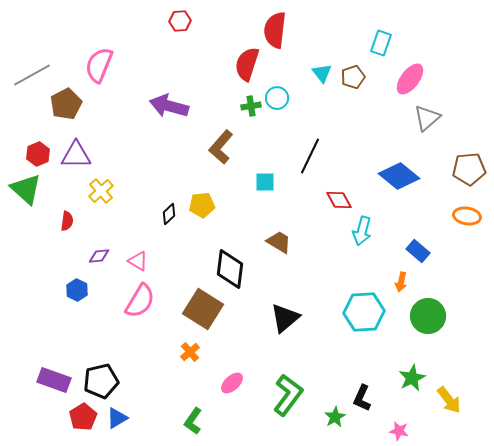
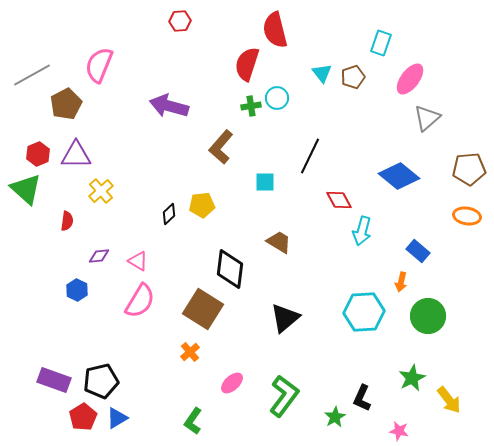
red semicircle at (275, 30): rotated 21 degrees counterclockwise
green L-shape at (288, 395): moved 4 px left, 1 px down
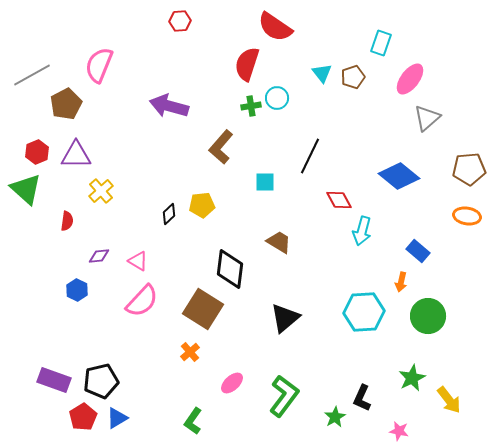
red semicircle at (275, 30): moved 3 px up; rotated 42 degrees counterclockwise
red hexagon at (38, 154): moved 1 px left, 2 px up
pink semicircle at (140, 301): moved 2 px right; rotated 12 degrees clockwise
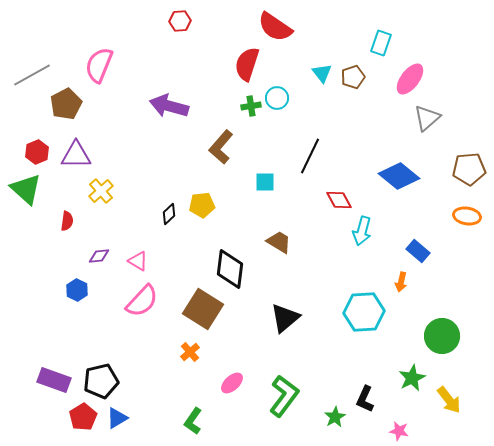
green circle at (428, 316): moved 14 px right, 20 px down
black L-shape at (362, 398): moved 3 px right, 1 px down
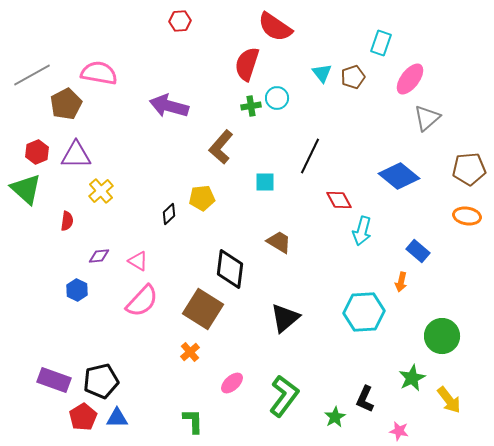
pink semicircle at (99, 65): moved 8 px down; rotated 78 degrees clockwise
yellow pentagon at (202, 205): moved 7 px up
blue triangle at (117, 418): rotated 30 degrees clockwise
green L-shape at (193, 421): rotated 144 degrees clockwise
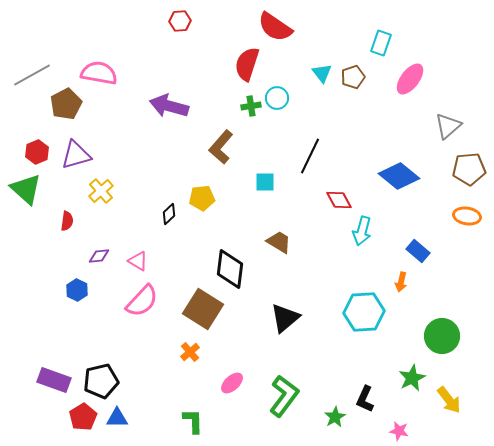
gray triangle at (427, 118): moved 21 px right, 8 px down
purple triangle at (76, 155): rotated 16 degrees counterclockwise
